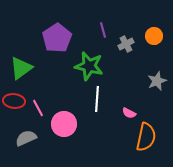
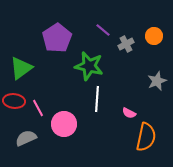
purple line: rotated 35 degrees counterclockwise
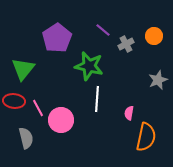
green triangle: moved 2 px right, 1 px down; rotated 15 degrees counterclockwise
gray star: moved 1 px right, 1 px up
pink semicircle: rotated 72 degrees clockwise
pink circle: moved 3 px left, 4 px up
gray semicircle: rotated 100 degrees clockwise
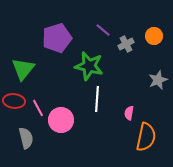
purple pentagon: rotated 16 degrees clockwise
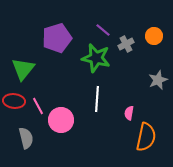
green star: moved 7 px right, 8 px up
pink line: moved 2 px up
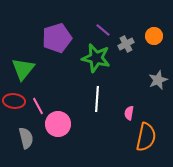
pink circle: moved 3 px left, 4 px down
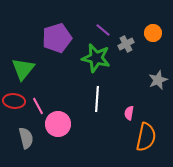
orange circle: moved 1 px left, 3 px up
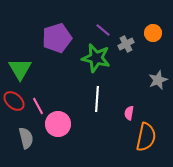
green triangle: moved 3 px left; rotated 10 degrees counterclockwise
red ellipse: rotated 35 degrees clockwise
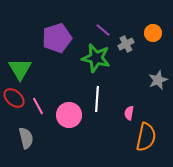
red ellipse: moved 3 px up
pink circle: moved 11 px right, 9 px up
